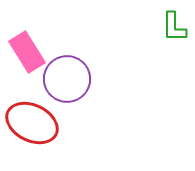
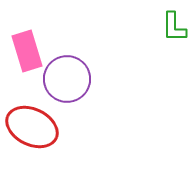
pink rectangle: moved 1 px up; rotated 15 degrees clockwise
red ellipse: moved 4 px down
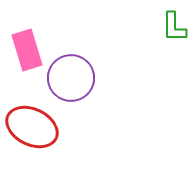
pink rectangle: moved 1 px up
purple circle: moved 4 px right, 1 px up
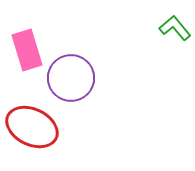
green L-shape: moved 1 px right, 1 px down; rotated 140 degrees clockwise
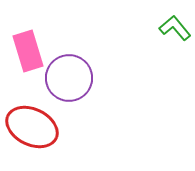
pink rectangle: moved 1 px right, 1 px down
purple circle: moved 2 px left
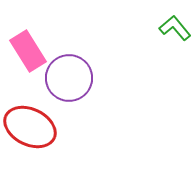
pink rectangle: rotated 15 degrees counterclockwise
red ellipse: moved 2 px left
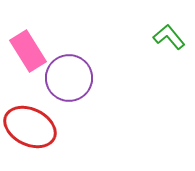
green L-shape: moved 6 px left, 9 px down
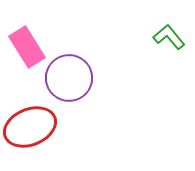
pink rectangle: moved 1 px left, 4 px up
red ellipse: rotated 48 degrees counterclockwise
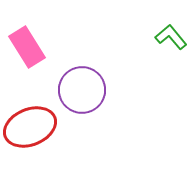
green L-shape: moved 2 px right
purple circle: moved 13 px right, 12 px down
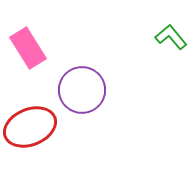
pink rectangle: moved 1 px right, 1 px down
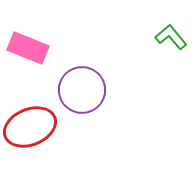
pink rectangle: rotated 36 degrees counterclockwise
